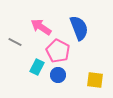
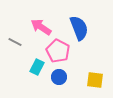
blue circle: moved 1 px right, 2 px down
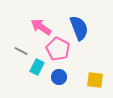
gray line: moved 6 px right, 9 px down
pink pentagon: moved 2 px up
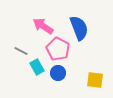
pink arrow: moved 2 px right, 1 px up
cyan rectangle: rotated 56 degrees counterclockwise
blue circle: moved 1 px left, 4 px up
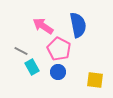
blue semicircle: moved 1 px left, 3 px up; rotated 10 degrees clockwise
pink pentagon: moved 1 px right
cyan rectangle: moved 5 px left
blue circle: moved 1 px up
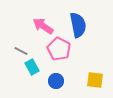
blue circle: moved 2 px left, 9 px down
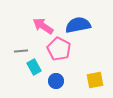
blue semicircle: rotated 90 degrees counterclockwise
gray line: rotated 32 degrees counterclockwise
cyan rectangle: moved 2 px right
yellow square: rotated 18 degrees counterclockwise
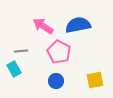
pink pentagon: moved 3 px down
cyan rectangle: moved 20 px left, 2 px down
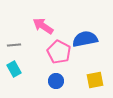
blue semicircle: moved 7 px right, 14 px down
gray line: moved 7 px left, 6 px up
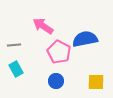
cyan rectangle: moved 2 px right
yellow square: moved 1 px right, 2 px down; rotated 12 degrees clockwise
